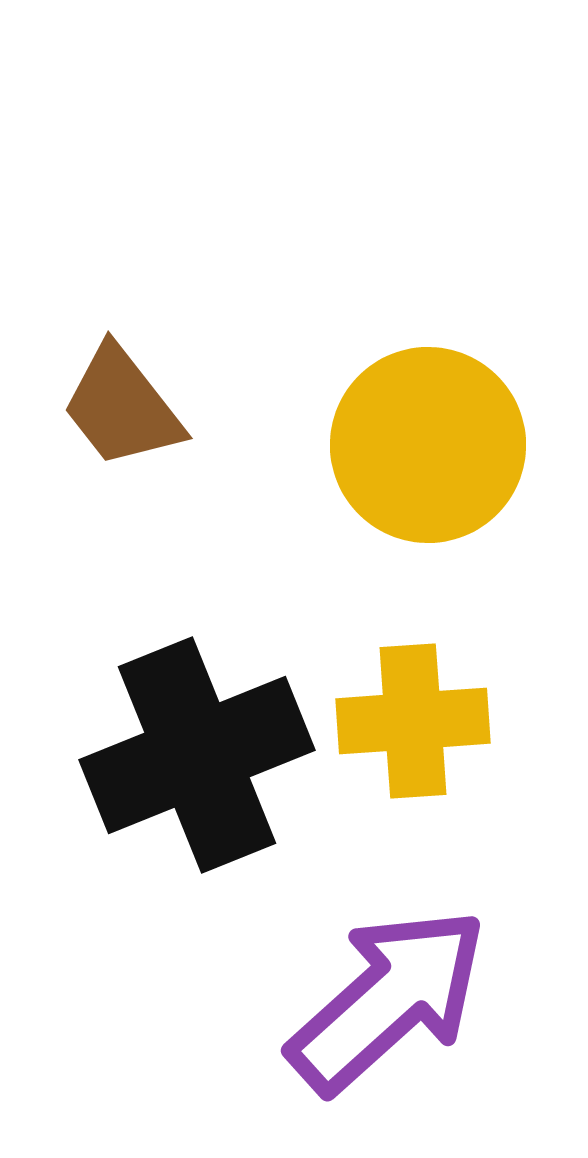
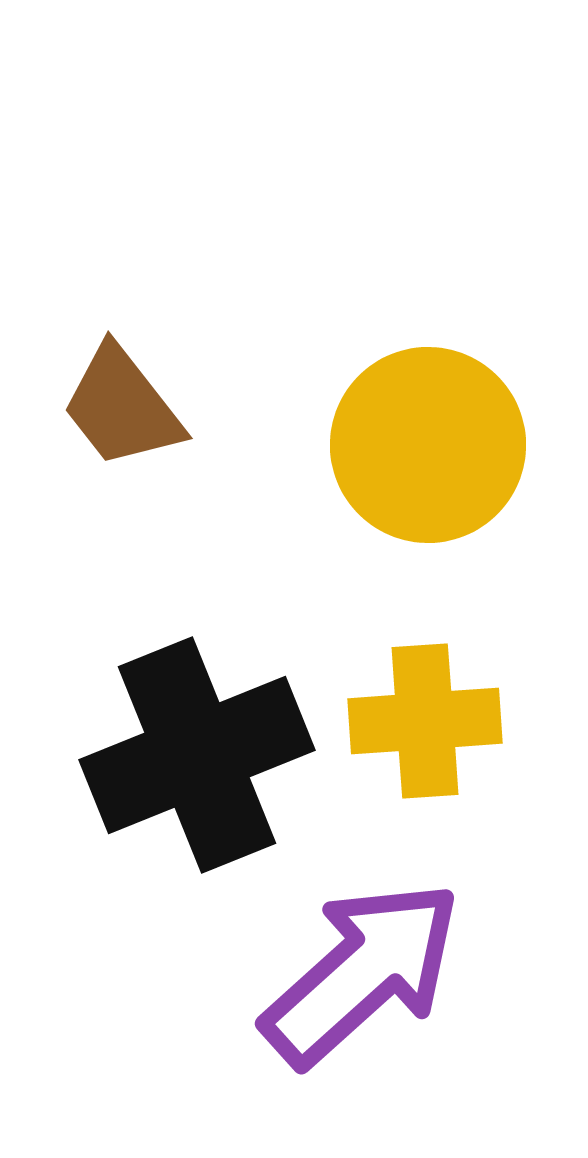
yellow cross: moved 12 px right
purple arrow: moved 26 px left, 27 px up
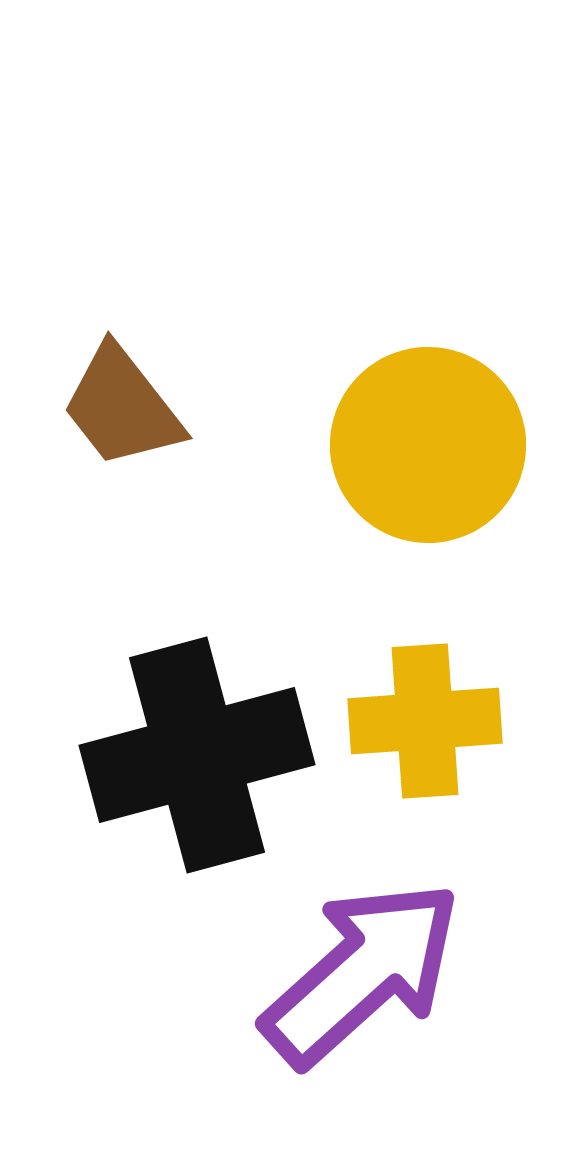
black cross: rotated 7 degrees clockwise
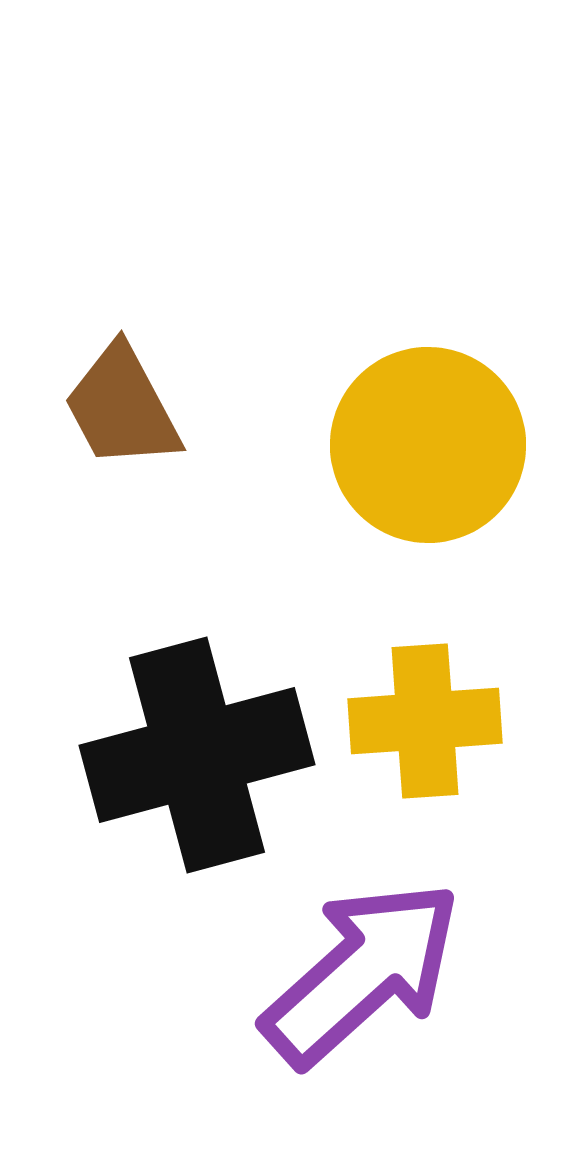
brown trapezoid: rotated 10 degrees clockwise
